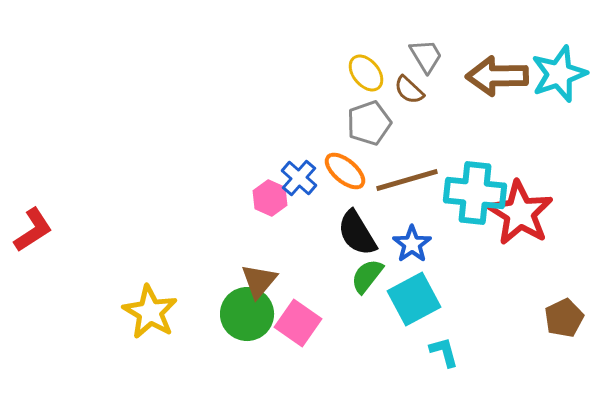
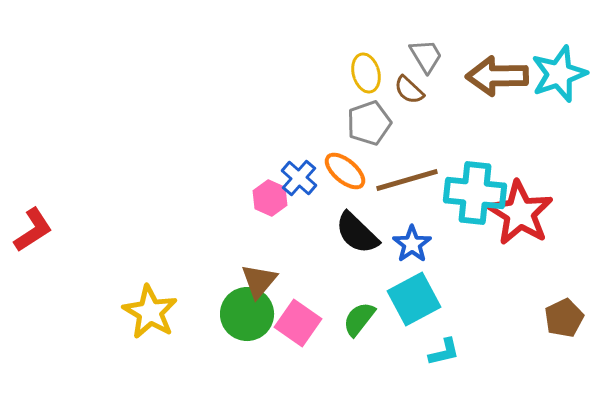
yellow ellipse: rotated 24 degrees clockwise
black semicircle: rotated 15 degrees counterclockwise
green semicircle: moved 8 px left, 43 px down
cyan L-shape: rotated 92 degrees clockwise
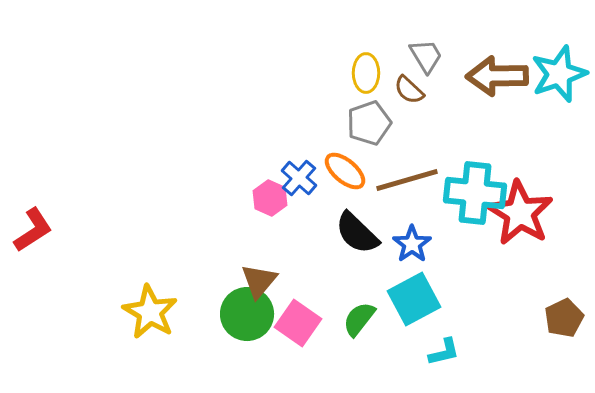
yellow ellipse: rotated 15 degrees clockwise
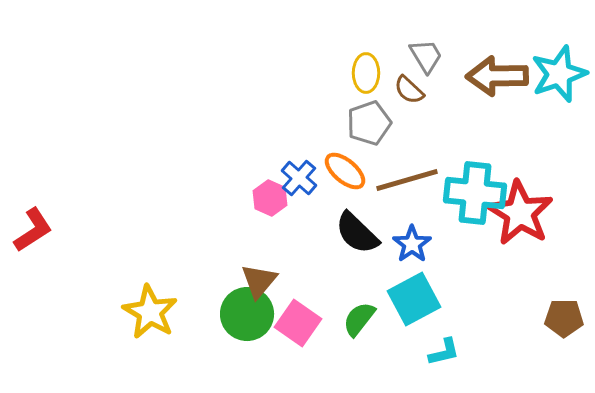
brown pentagon: rotated 27 degrees clockwise
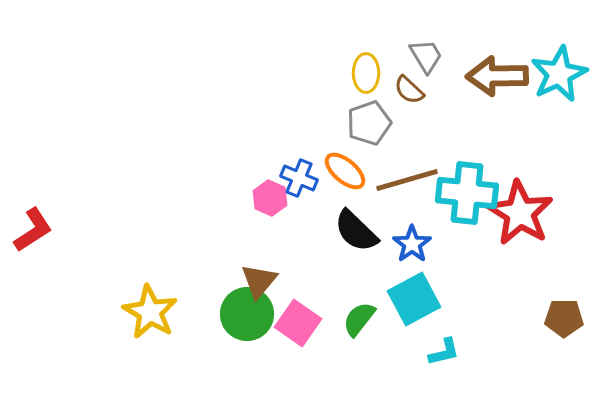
cyan star: rotated 6 degrees counterclockwise
blue cross: rotated 18 degrees counterclockwise
cyan cross: moved 8 px left
black semicircle: moved 1 px left, 2 px up
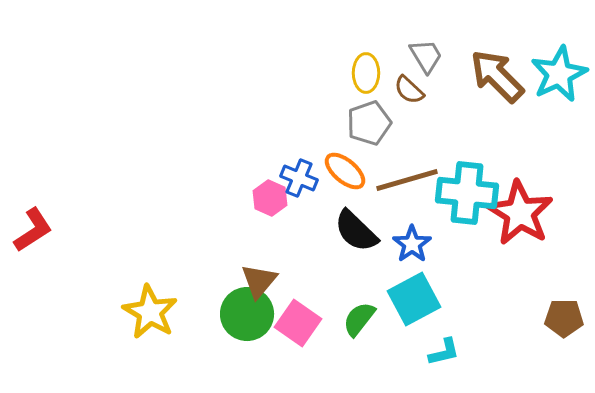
brown arrow: rotated 46 degrees clockwise
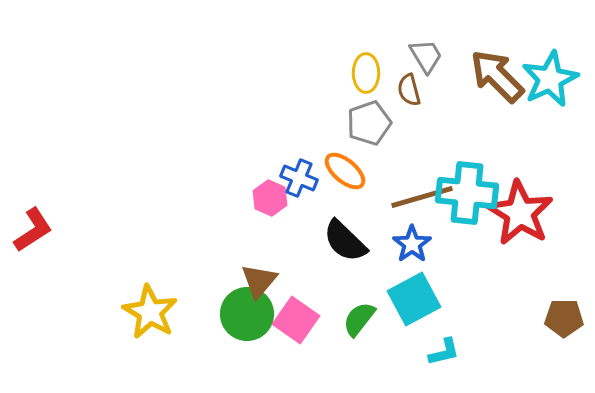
cyan star: moved 9 px left, 5 px down
brown semicircle: rotated 32 degrees clockwise
brown line: moved 15 px right, 17 px down
black semicircle: moved 11 px left, 10 px down
pink square: moved 2 px left, 3 px up
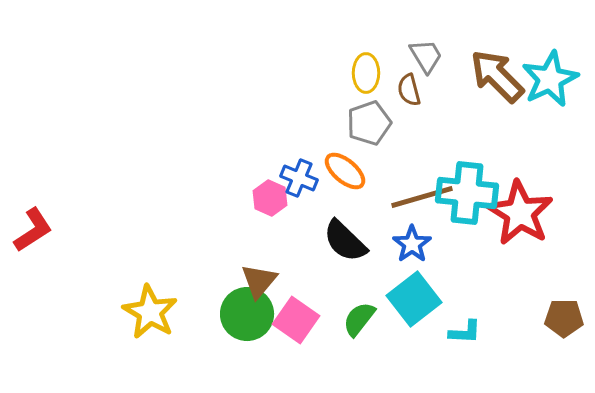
cyan square: rotated 10 degrees counterclockwise
cyan L-shape: moved 21 px right, 20 px up; rotated 16 degrees clockwise
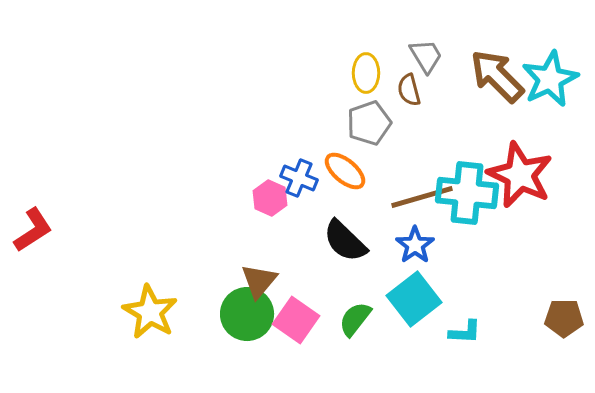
red star: moved 38 px up; rotated 6 degrees counterclockwise
blue star: moved 3 px right, 1 px down
green semicircle: moved 4 px left
